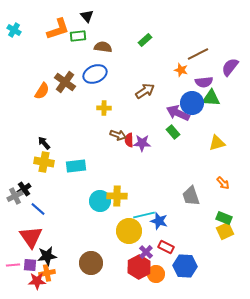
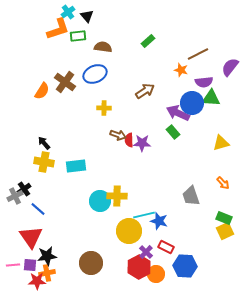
cyan cross at (14, 30): moved 54 px right, 18 px up; rotated 24 degrees clockwise
green rectangle at (145, 40): moved 3 px right, 1 px down
yellow triangle at (217, 143): moved 4 px right
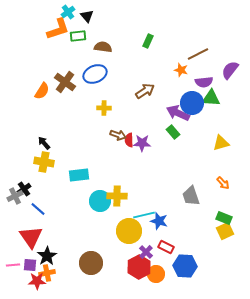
green rectangle at (148, 41): rotated 24 degrees counterclockwise
purple semicircle at (230, 67): moved 3 px down
cyan rectangle at (76, 166): moved 3 px right, 9 px down
black star at (47, 256): rotated 24 degrees counterclockwise
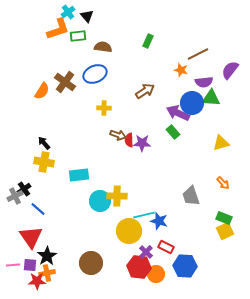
red hexagon at (139, 267): rotated 25 degrees counterclockwise
